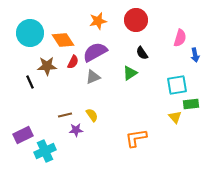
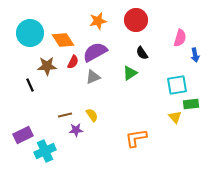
black line: moved 3 px down
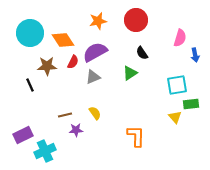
yellow semicircle: moved 3 px right, 2 px up
orange L-shape: moved 2 px up; rotated 100 degrees clockwise
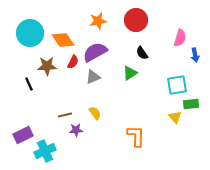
black line: moved 1 px left, 1 px up
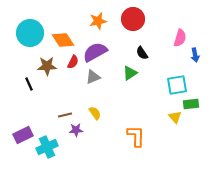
red circle: moved 3 px left, 1 px up
cyan cross: moved 2 px right, 4 px up
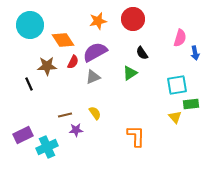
cyan circle: moved 8 px up
blue arrow: moved 2 px up
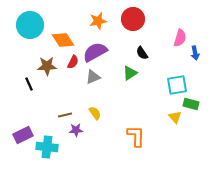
green rectangle: rotated 21 degrees clockwise
cyan cross: rotated 30 degrees clockwise
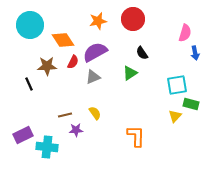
pink semicircle: moved 5 px right, 5 px up
yellow triangle: moved 1 px up; rotated 24 degrees clockwise
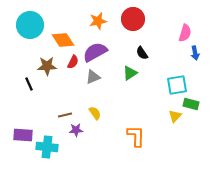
purple rectangle: rotated 30 degrees clockwise
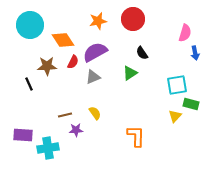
cyan cross: moved 1 px right, 1 px down; rotated 15 degrees counterclockwise
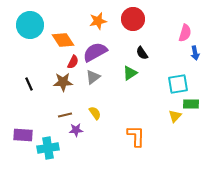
brown star: moved 16 px right, 16 px down
gray triangle: rotated 14 degrees counterclockwise
cyan square: moved 1 px right, 1 px up
green rectangle: rotated 14 degrees counterclockwise
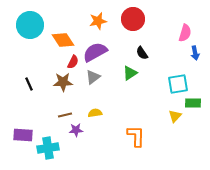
green rectangle: moved 2 px right, 1 px up
yellow semicircle: rotated 64 degrees counterclockwise
